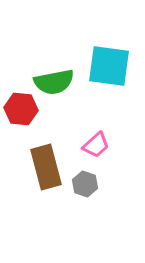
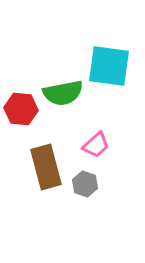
green semicircle: moved 9 px right, 11 px down
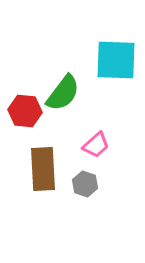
cyan square: moved 7 px right, 6 px up; rotated 6 degrees counterclockwise
green semicircle: rotated 42 degrees counterclockwise
red hexagon: moved 4 px right, 2 px down
brown rectangle: moved 3 px left, 2 px down; rotated 12 degrees clockwise
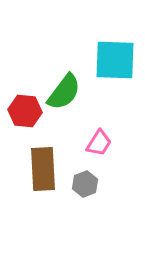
cyan square: moved 1 px left
green semicircle: moved 1 px right, 1 px up
pink trapezoid: moved 3 px right, 2 px up; rotated 16 degrees counterclockwise
gray hexagon: rotated 20 degrees clockwise
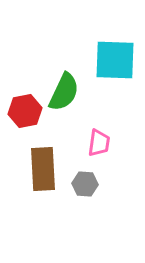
green semicircle: rotated 12 degrees counterclockwise
red hexagon: rotated 16 degrees counterclockwise
pink trapezoid: rotated 24 degrees counterclockwise
gray hexagon: rotated 25 degrees clockwise
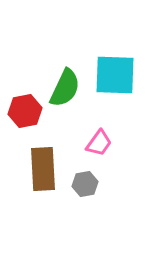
cyan square: moved 15 px down
green semicircle: moved 1 px right, 4 px up
pink trapezoid: rotated 28 degrees clockwise
gray hexagon: rotated 15 degrees counterclockwise
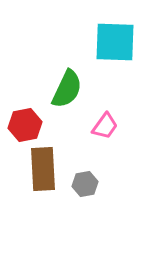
cyan square: moved 33 px up
green semicircle: moved 2 px right, 1 px down
red hexagon: moved 14 px down
pink trapezoid: moved 6 px right, 17 px up
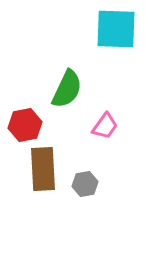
cyan square: moved 1 px right, 13 px up
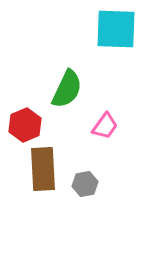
red hexagon: rotated 12 degrees counterclockwise
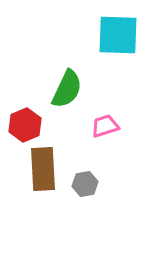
cyan square: moved 2 px right, 6 px down
pink trapezoid: rotated 144 degrees counterclockwise
